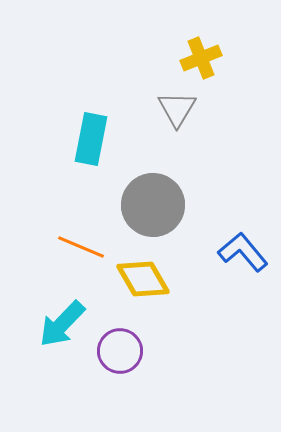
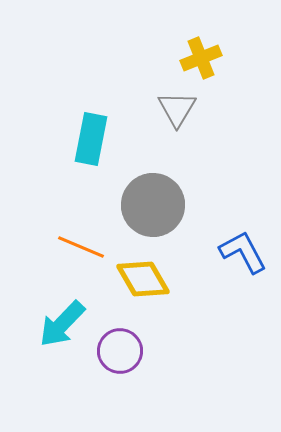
blue L-shape: rotated 12 degrees clockwise
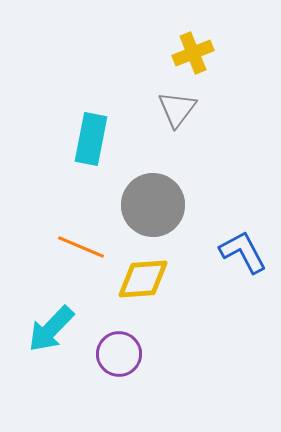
yellow cross: moved 8 px left, 5 px up
gray triangle: rotated 6 degrees clockwise
yellow diamond: rotated 64 degrees counterclockwise
cyan arrow: moved 11 px left, 5 px down
purple circle: moved 1 px left, 3 px down
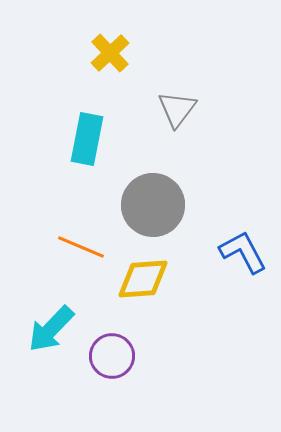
yellow cross: moved 83 px left; rotated 21 degrees counterclockwise
cyan rectangle: moved 4 px left
purple circle: moved 7 px left, 2 px down
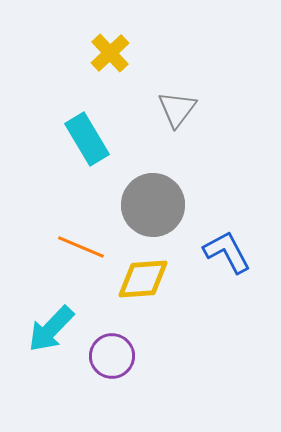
cyan rectangle: rotated 42 degrees counterclockwise
blue L-shape: moved 16 px left
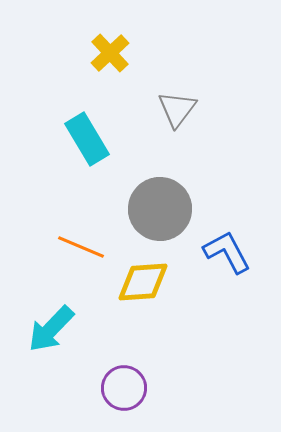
gray circle: moved 7 px right, 4 px down
yellow diamond: moved 3 px down
purple circle: moved 12 px right, 32 px down
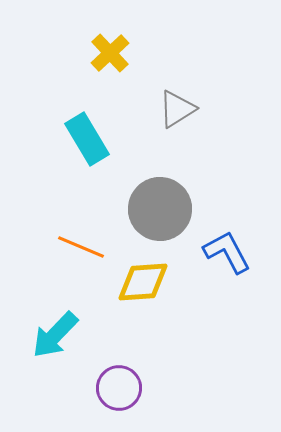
gray triangle: rotated 21 degrees clockwise
cyan arrow: moved 4 px right, 6 px down
purple circle: moved 5 px left
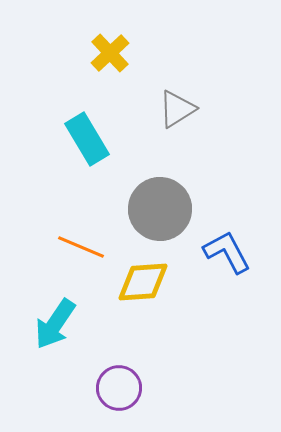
cyan arrow: moved 11 px up; rotated 10 degrees counterclockwise
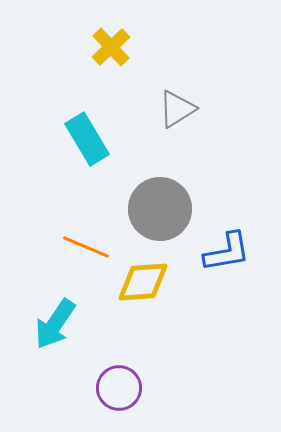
yellow cross: moved 1 px right, 6 px up
orange line: moved 5 px right
blue L-shape: rotated 108 degrees clockwise
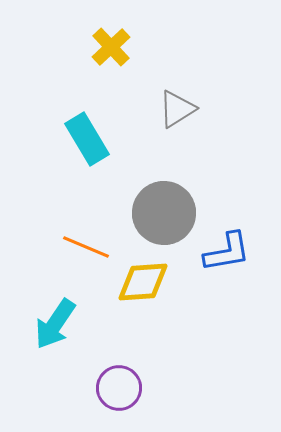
gray circle: moved 4 px right, 4 px down
